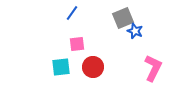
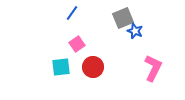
pink square: rotated 28 degrees counterclockwise
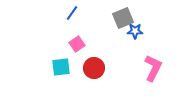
blue star: rotated 21 degrees counterclockwise
red circle: moved 1 px right, 1 px down
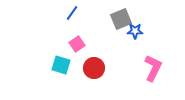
gray square: moved 2 px left, 1 px down
cyan square: moved 2 px up; rotated 24 degrees clockwise
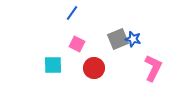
gray square: moved 3 px left, 20 px down
blue star: moved 2 px left, 8 px down; rotated 14 degrees clockwise
pink square: rotated 28 degrees counterclockwise
cyan square: moved 8 px left; rotated 18 degrees counterclockwise
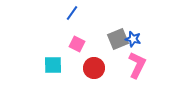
pink L-shape: moved 16 px left, 3 px up
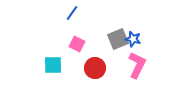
red circle: moved 1 px right
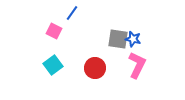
gray square: rotated 30 degrees clockwise
pink square: moved 23 px left, 13 px up
cyan square: rotated 36 degrees counterclockwise
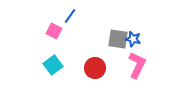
blue line: moved 2 px left, 3 px down
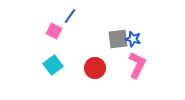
gray square: rotated 15 degrees counterclockwise
